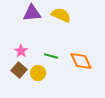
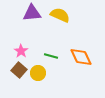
yellow semicircle: moved 1 px left
orange diamond: moved 4 px up
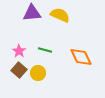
pink star: moved 2 px left
green line: moved 6 px left, 6 px up
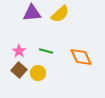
yellow semicircle: moved 1 px up; rotated 114 degrees clockwise
green line: moved 1 px right, 1 px down
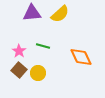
green line: moved 3 px left, 5 px up
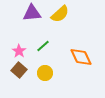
green line: rotated 56 degrees counterclockwise
yellow circle: moved 7 px right
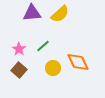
pink star: moved 2 px up
orange diamond: moved 3 px left, 5 px down
yellow circle: moved 8 px right, 5 px up
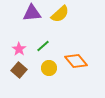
orange diamond: moved 2 px left, 1 px up; rotated 15 degrees counterclockwise
yellow circle: moved 4 px left
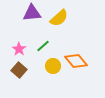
yellow semicircle: moved 1 px left, 4 px down
yellow circle: moved 4 px right, 2 px up
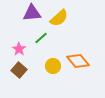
green line: moved 2 px left, 8 px up
orange diamond: moved 2 px right
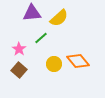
yellow circle: moved 1 px right, 2 px up
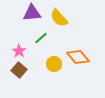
yellow semicircle: rotated 90 degrees clockwise
pink star: moved 2 px down
orange diamond: moved 4 px up
